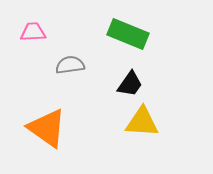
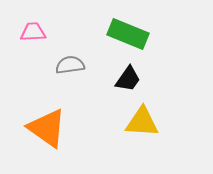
black trapezoid: moved 2 px left, 5 px up
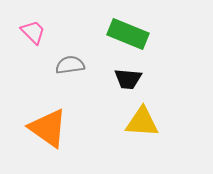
pink trapezoid: rotated 48 degrees clockwise
black trapezoid: rotated 60 degrees clockwise
orange triangle: moved 1 px right
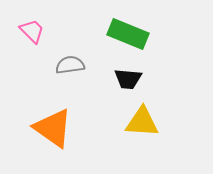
pink trapezoid: moved 1 px left, 1 px up
orange triangle: moved 5 px right
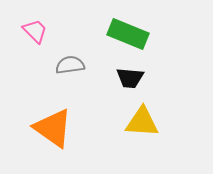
pink trapezoid: moved 3 px right
black trapezoid: moved 2 px right, 1 px up
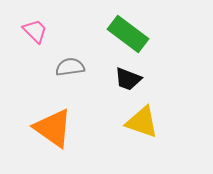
green rectangle: rotated 15 degrees clockwise
gray semicircle: moved 2 px down
black trapezoid: moved 2 px left, 1 px down; rotated 16 degrees clockwise
yellow triangle: rotated 15 degrees clockwise
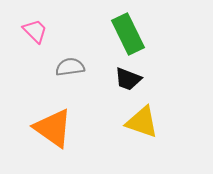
green rectangle: rotated 27 degrees clockwise
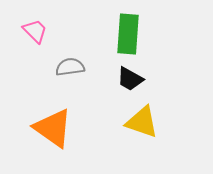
green rectangle: rotated 30 degrees clockwise
black trapezoid: moved 2 px right; rotated 8 degrees clockwise
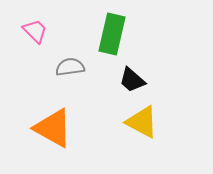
green rectangle: moved 16 px left; rotated 9 degrees clockwise
black trapezoid: moved 2 px right, 1 px down; rotated 12 degrees clockwise
yellow triangle: rotated 9 degrees clockwise
orange triangle: rotated 6 degrees counterclockwise
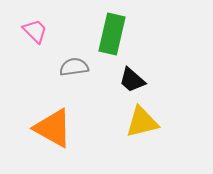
gray semicircle: moved 4 px right
yellow triangle: rotated 42 degrees counterclockwise
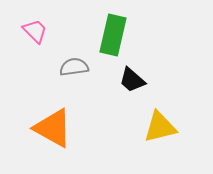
green rectangle: moved 1 px right, 1 px down
yellow triangle: moved 18 px right, 5 px down
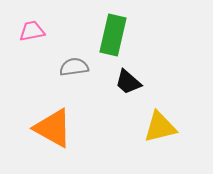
pink trapezoid: moved 3 px left; rotated 56 degrees counterclockwise
black trapezoid: moved 4 px left, 2 px down
